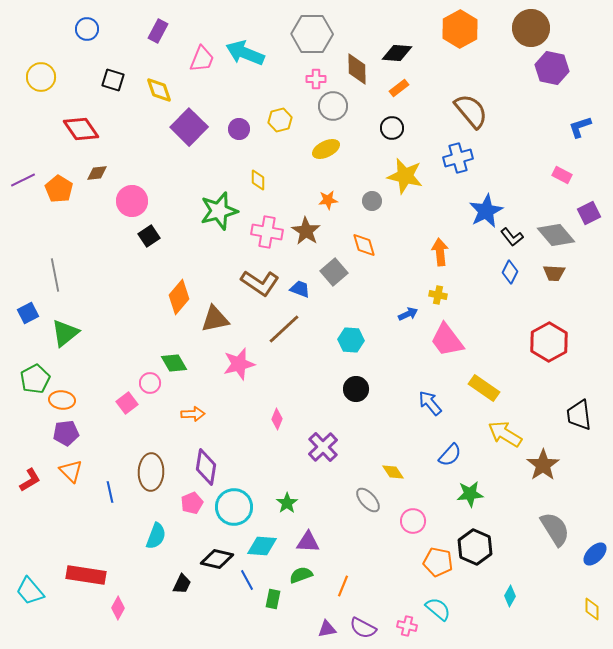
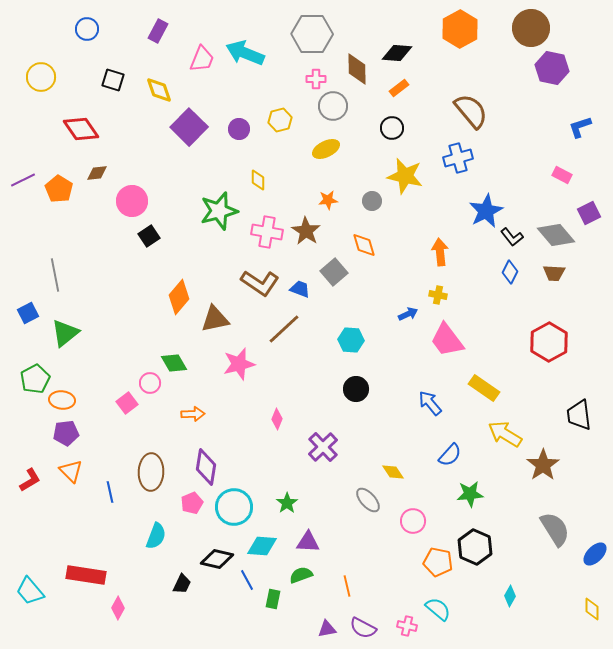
orange line at (343, 586): moved 4 px right; rotated 35 degrees counterclockwise
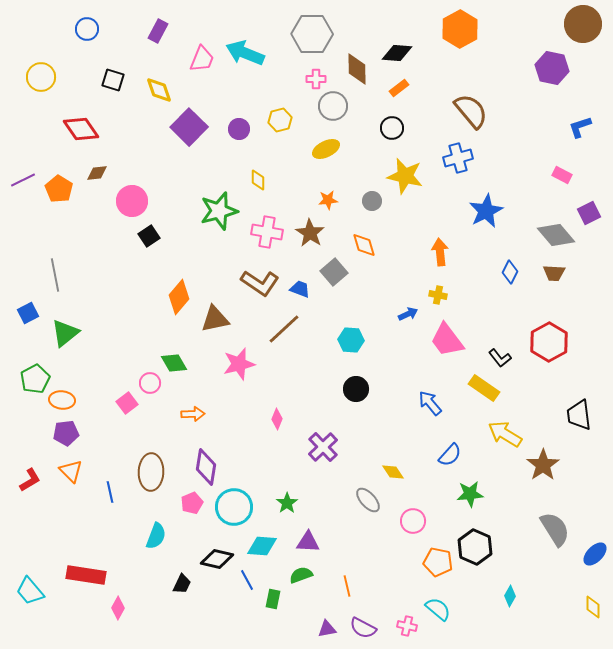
brown circle at (531, 28): moved 52 px right, 4 px up
brown star at (306, 231): moved 4 px right, 2 px down
black L-shape at (512, 237): moved 12 px left, 121 px down
yellow diamond at (592, 609): moved 1 px right, 2 px up
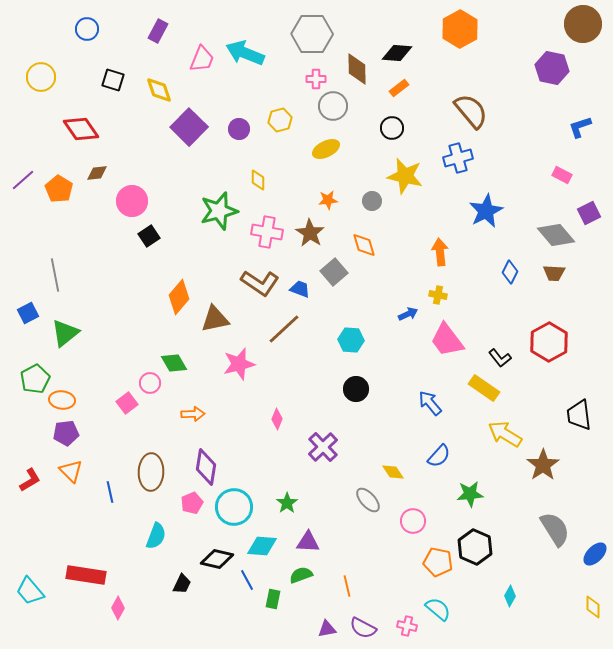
purple line at (23, 180): rotated 15 degrees counterclockwise
blue semicircle at (450, 455): moved 11 px left, 1 px down
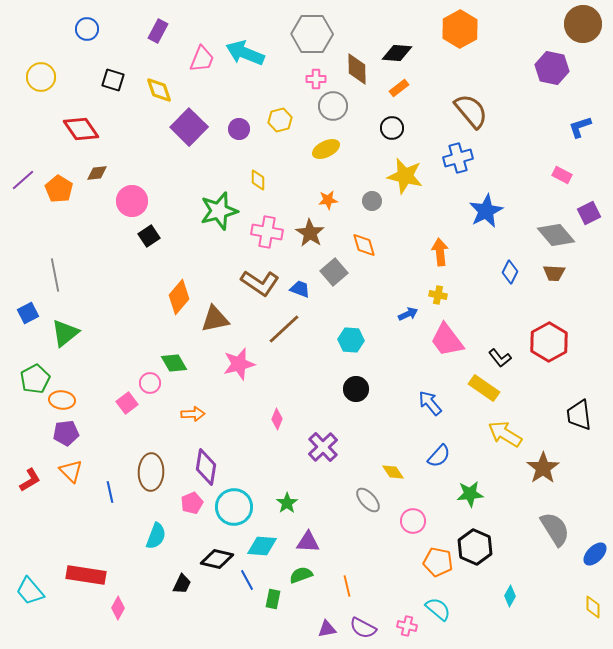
brown star at (543, 465): moved 3 px down
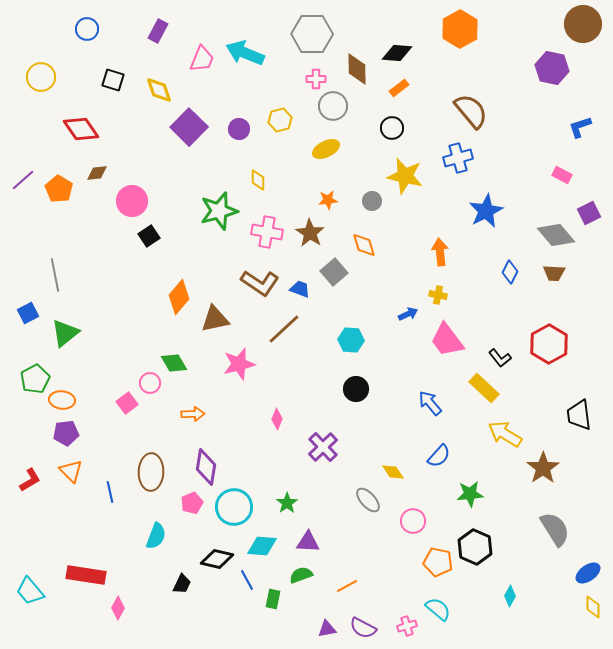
red hexagon at (549, 342): moved 2 px down
yellow rectangle at (484, 388): rotated 8 degrees clockwise
blue ellipse at (595, 554): moved 7 px left, 19 px down; rotated 10 degrees clockwise
orange line at (347, 586): rotated 75 degrees clockwise
pink cross at (407, 626): rotated 30 degrees counterclockwise
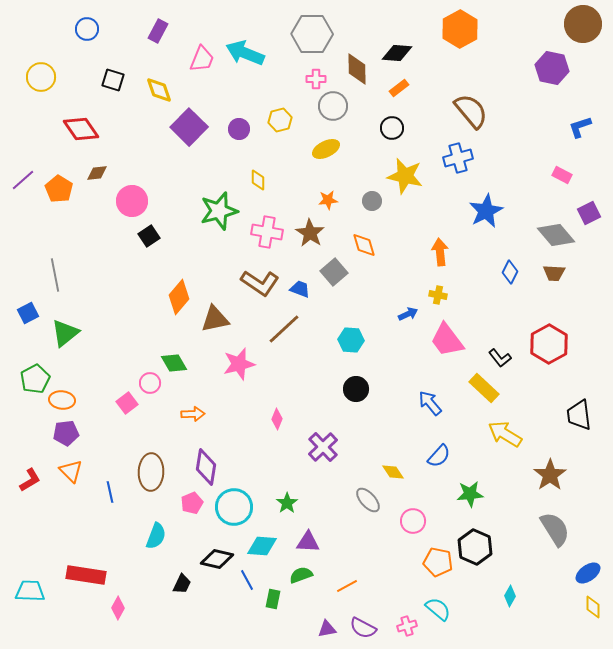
brown star at (543, 468): moved 7 px right, 7 px down
cyan trapezoid at (30, 591): rotated 132 degrees clockwise
